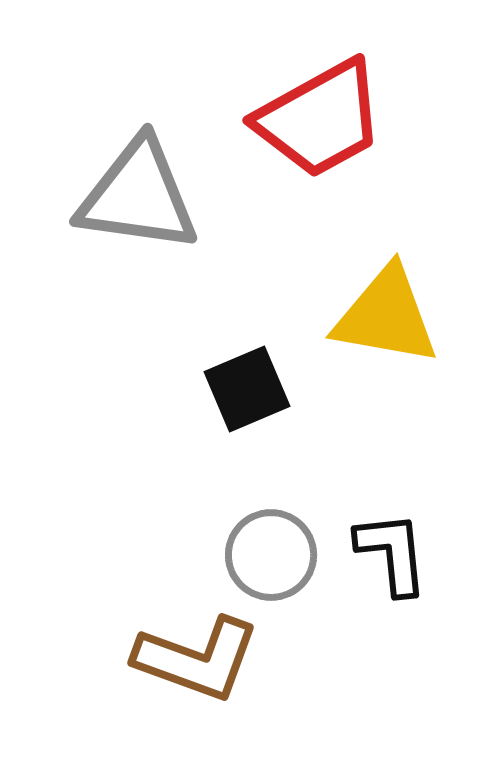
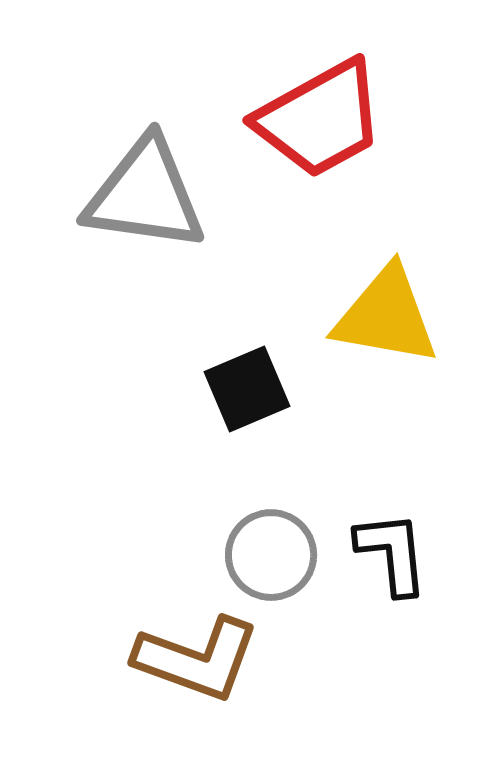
gray triangle: moved 7 px right, 1 px up
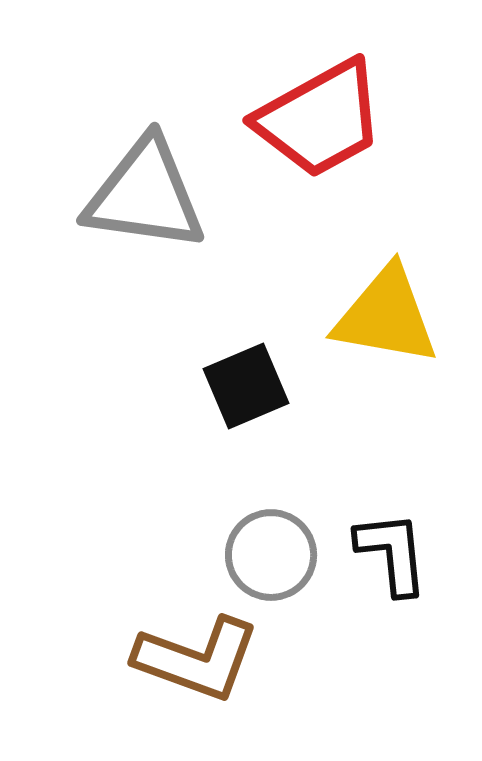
black square: moved 1 px left, 3 px up
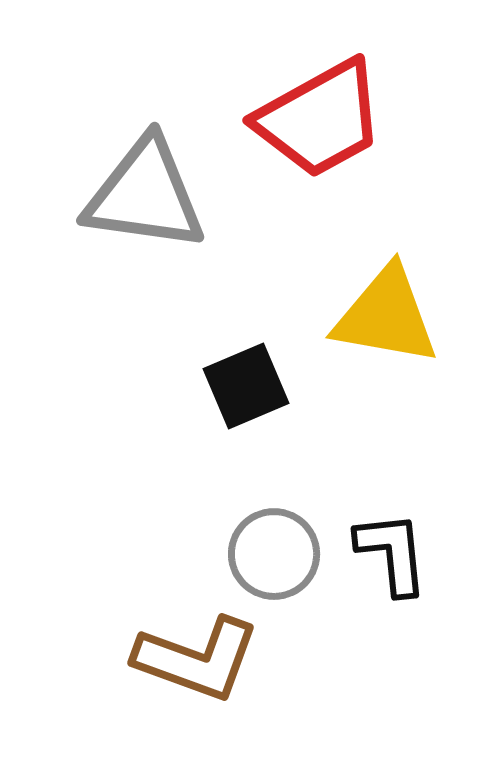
gray circle: moved 3 px right, 1 px up
